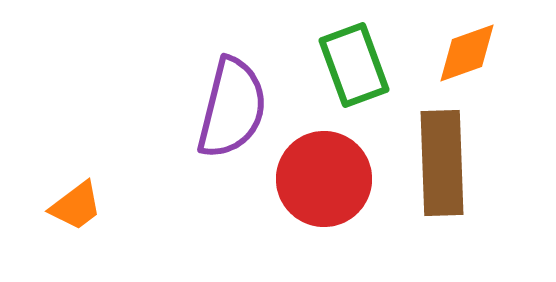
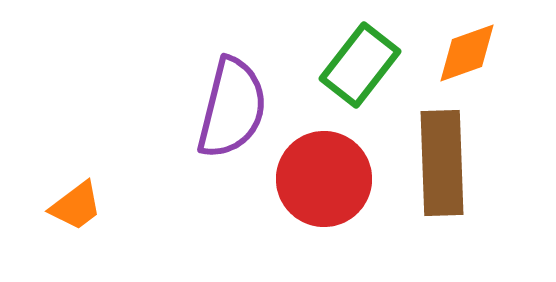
green rectangle: moved 6 px right; rotated 58 degrees clockwise
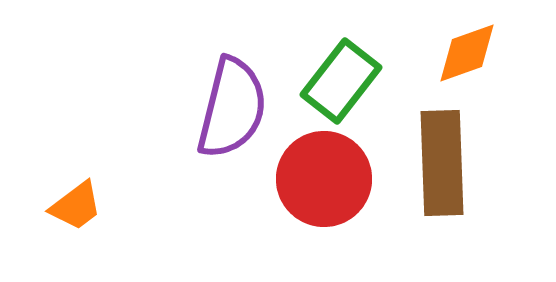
green rectangle: moved 19 px left, 16 px down
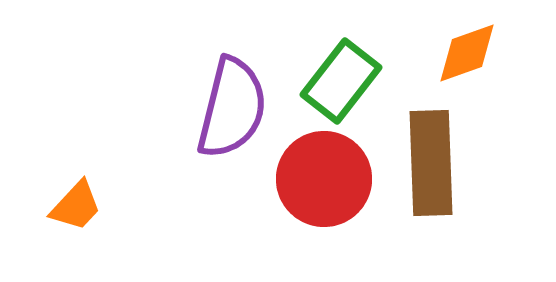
brown rectangle: moved 11 px left
orange trapezoid: rotated 10 degrees counterclockwise
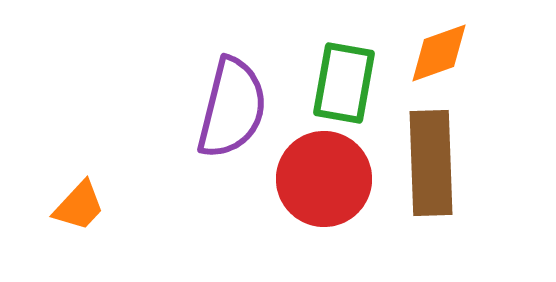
orange diamond: moved 28 px left
green rectangle: moved 3 px right, 2 px down; rotated 28 degrees counterclockwise
orange trapezoid: moved 3 px right
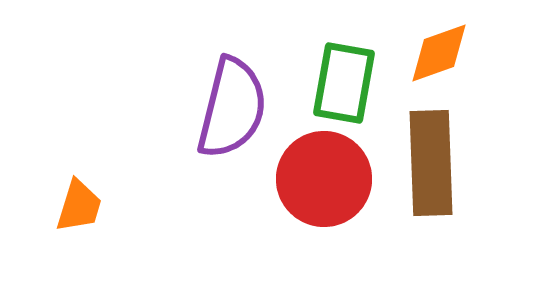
orange trapezoid: rotated 26 degrees counterclockwise
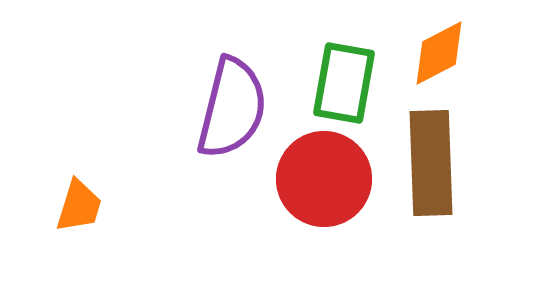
orange diamond: rotated 8 degrees counterclockwise
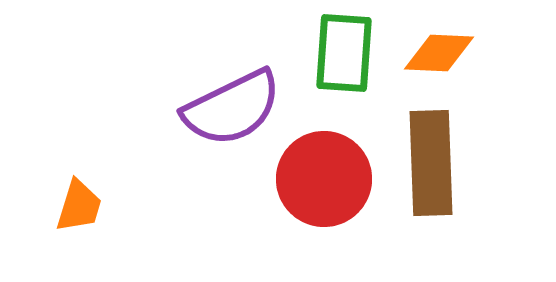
orange diamond: rotated 30 degrees clockwise
green rectangle: moved 30 px up; rotated 6 degrees counterclockwise
purple semicircle: rotated 50 degrees clockwise
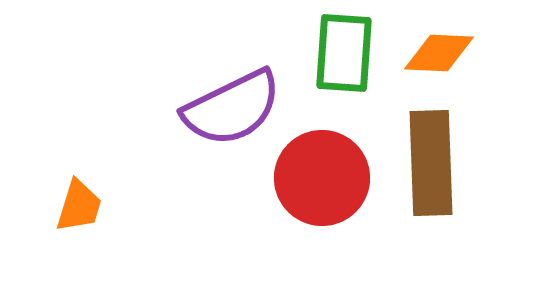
red circle: moved 2 px left, 1 px up
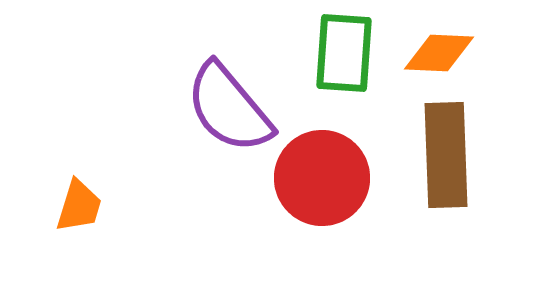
purple semicircle: moved 3 px left; rotated 76 degrees clockwise
brown rectangle: moved 15 px right, 8 px up
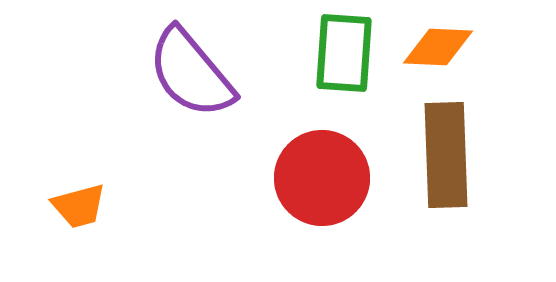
orange diamond: moved 1 px left, 6 px up
purple semicircle: moved 38 px left, 35 px up
orange trapezoid: rotated 58 degrees clockwise
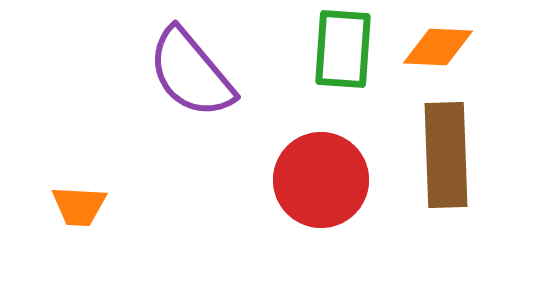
green rectangle: moved 1 px left, 4 px up
red circle: moved 1 px left, 2 px down
orange trapezoid: rotated 18 degrees clockwise
